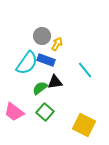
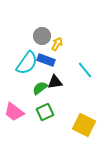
green square: rotated 24 degrees clockwise
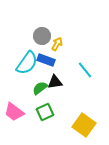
yellow square: rotated 10 degrees clockwise
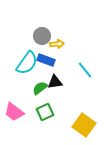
yellow arrow: rotated 56 degrees clockwise
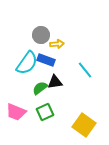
gray circle: moved 1 px left, 1 px up
pink trapezoid: moved 2 px right; rotated 15 degrees counterclockwise
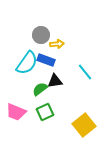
cyan line: moved 2 px down
black triangle: moved 1 px up
green semicircle: moved 1 px down
yellow square: rotated 15 degrees clockwise
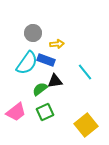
gray circle: moved 8 px left, 2 px up
pink trapezoid: rotated 60 degrees counterclockwise
yellow square: moved 2 px right
